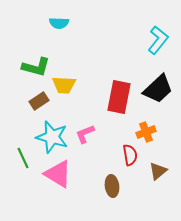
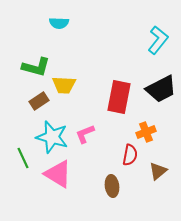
black trapezoid: moved 3 px right; rotated 16 degrees clockwise
red semicircle: rotated 20 degrees clockwise
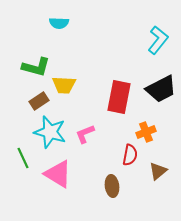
cyan star: moved 2 px left, 5 px up
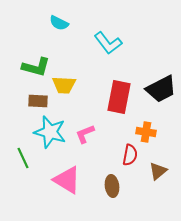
cyan semicircle: rotated 24 degrees clockwise
cyan L-shape: moved 50 px left, 3 px down; rotated 104 degrees clockwise
brown rectangle: moved 1 px left; rotated 36 degrees clockwise
orange cross: rotated 30 degrees clockwise
pink triangle: moved 9 px right, 6 px down
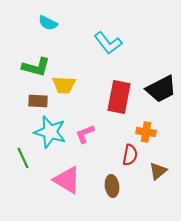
cyan semicircle: moved 11 px left
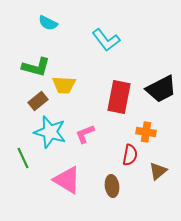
cyan L-shape: moved 2 px left, 3 px up
brown rectangle: rotated 42 degrees counterclockwise
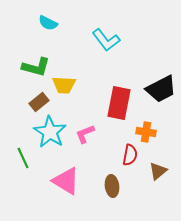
red rectangle: moved 6 px down
brown rectangle: moved 1 px right, 1 px down
cyan star: rotated 16 degrees clockwise
pink triangle: moved 1 px left, 1 px down
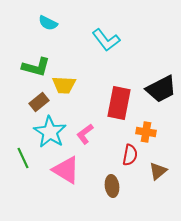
pink L-shape: rotated 15 degrees counterclockwise
pink triangle: moved 11 px up
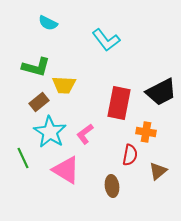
black trapezoid: moved 3 px down
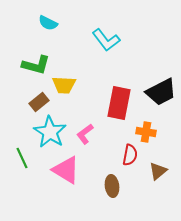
green L-shape: moved 2 px up
green line: moved 1 px left
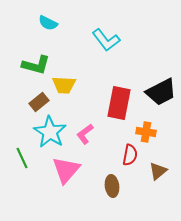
pink triangle: rotated 40 degrees clockwise
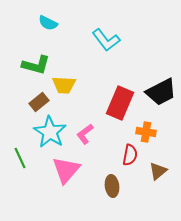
red rectangle: moved 1 px right; rotated 12 degrees clockwise
green line: moved 2 px left
